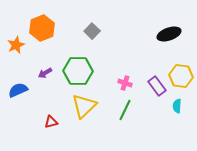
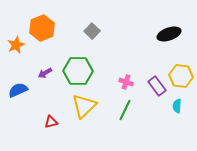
pink cross: moved 1 px right, 1 px up
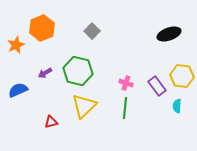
green hexagon: rotated 12 degrees clockwise
yellow hexagon: moved 1 px right
pink cross: moved 1 px down
green line: moved 2 px up; rotated 20 degrees counterclockwise
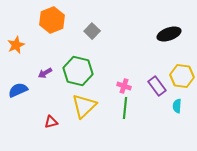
orange hexagon: moved 10 px right, 8 px up
pink cross: moved 2 px left, 3 px down
